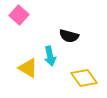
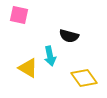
pink square: rotated 30 degrees counterclockwise
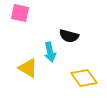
pink square: moved 1 px right, 2 px up
cyan arrow: moved 4 px up
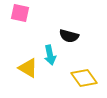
cyan arrow: moved 3 px down
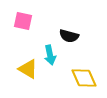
pink square: moved 3 px right, 8 px down
yellow triangle: moved 1 px down
yellow diamond: rotated 12 degrees clockwise
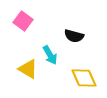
pink square: rotated 24 degrees clockwise
black semicircle: moved 5 px right
cyan arrow: rotated 18 degrees counterclockwise
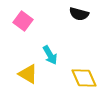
black semicircle: moved 5 px right, 22 px up
yellow triangle: moved 5 px down
